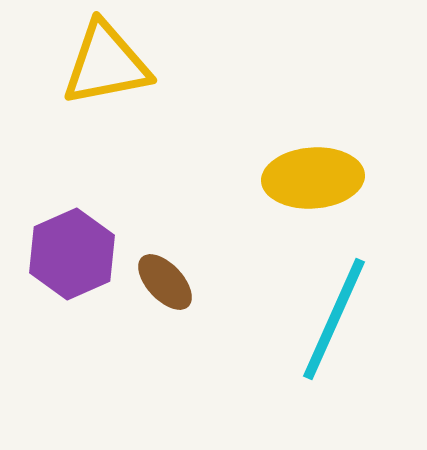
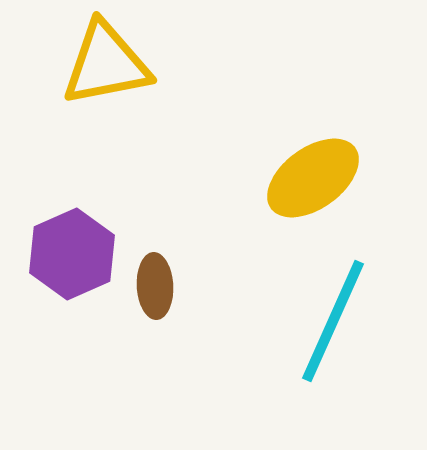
yellow ellipse: rotated 32 degrees counterclockwise
brown ellipse: moved 10 px left, 4 px down; rotated 40 degrees clockwise
cyan line: moved 1 px left, 2 px down
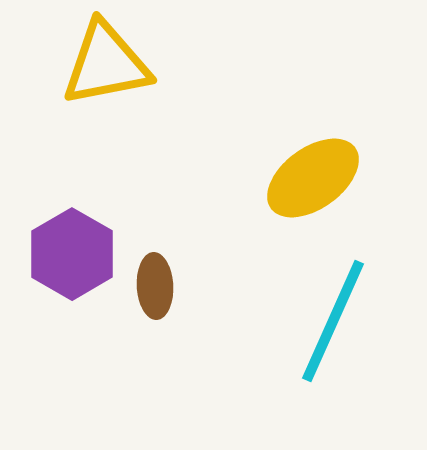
purple hexagon: rotated 6 degrees counterclockwise
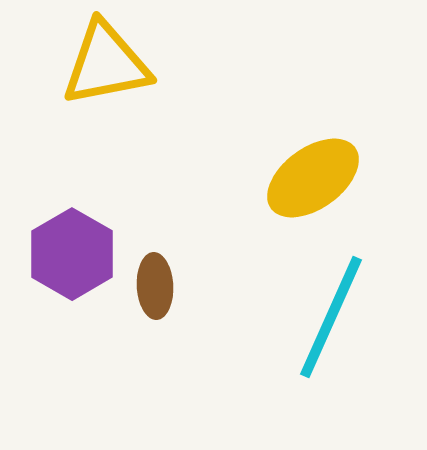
cyan line: moved 2 px left, 4 px up
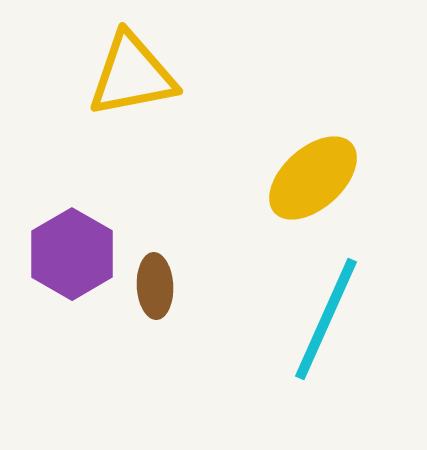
yellow triangle: moved 26 px right, 11 px down
yellow ellipse: rotated 6 degrees counterclockwise
cyan line: moved 5 px left, 2 px down
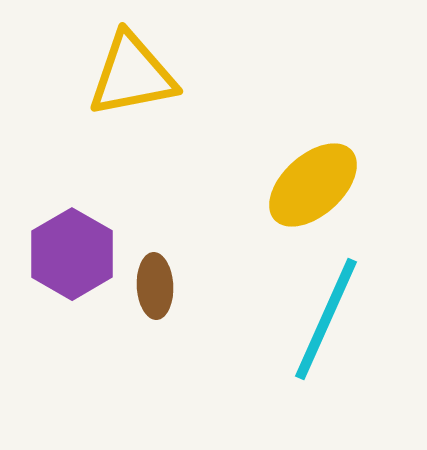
yellow ellipse: moved 7 px down
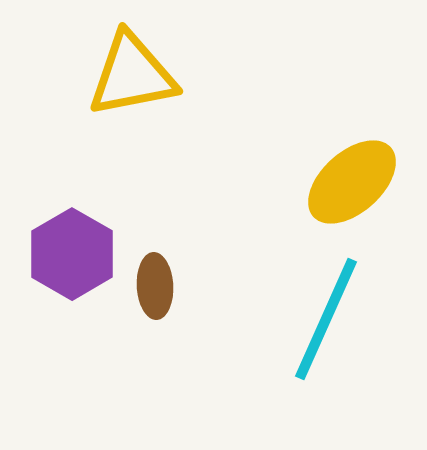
yellow ellipse: moved 39 px right, 3 px up
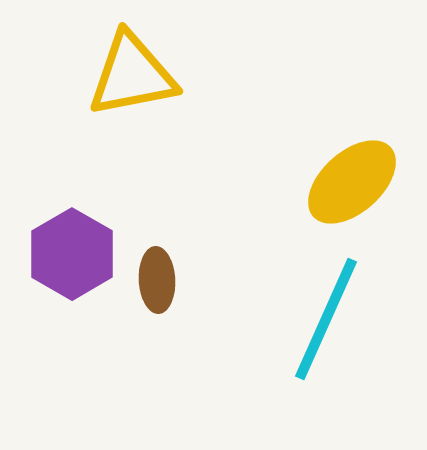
brown ellipse: moved 2 px right, 6 px up
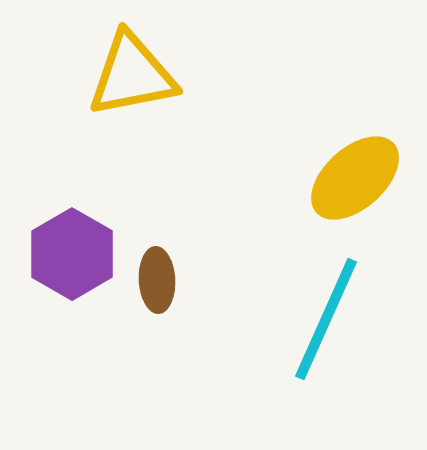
yellow ellipse: moved 3 px right, 4 px up
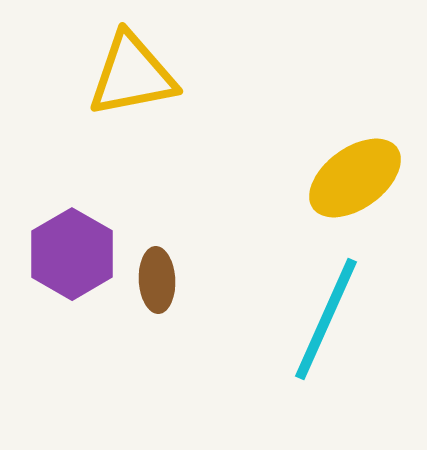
yellow ellipse: rotated 6 degrees clockwise
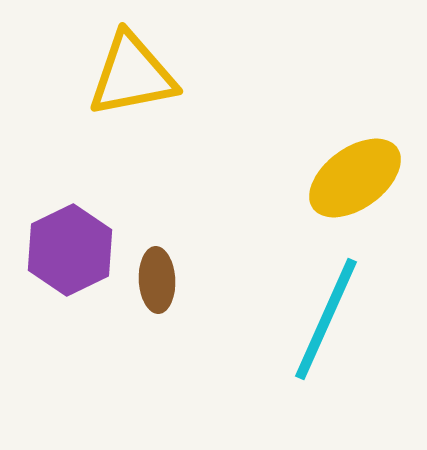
purple hexagon: moved 2 px left, 4 px up; rotated 4 degrees clockwise
